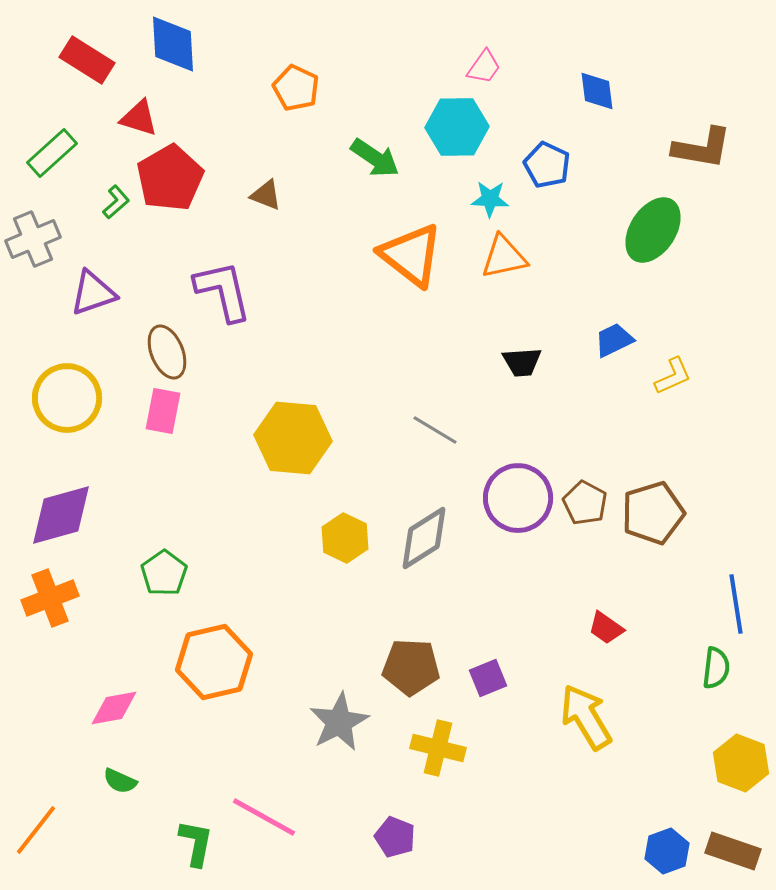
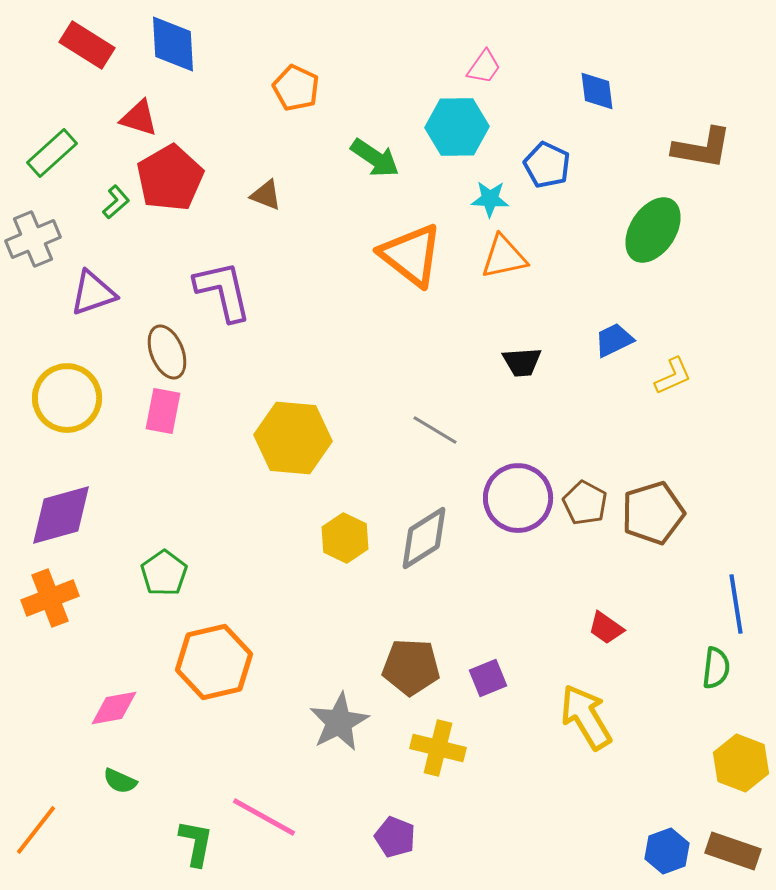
red rectangle at (87, 60): moved 15 px up
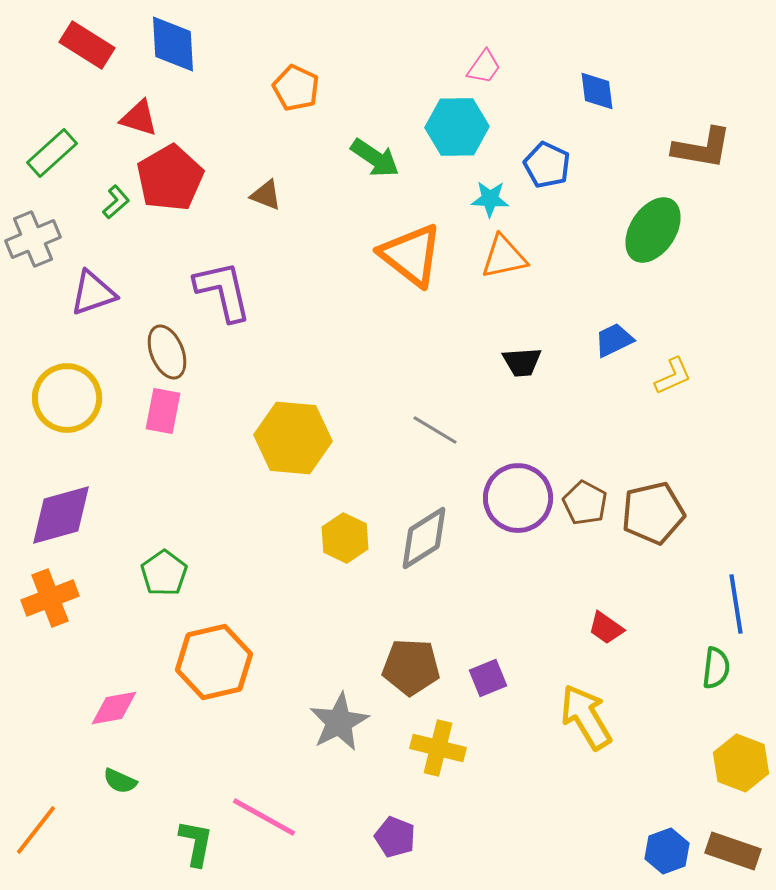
brown pentagon at (653, 513): rotated 4 degrees clockwise
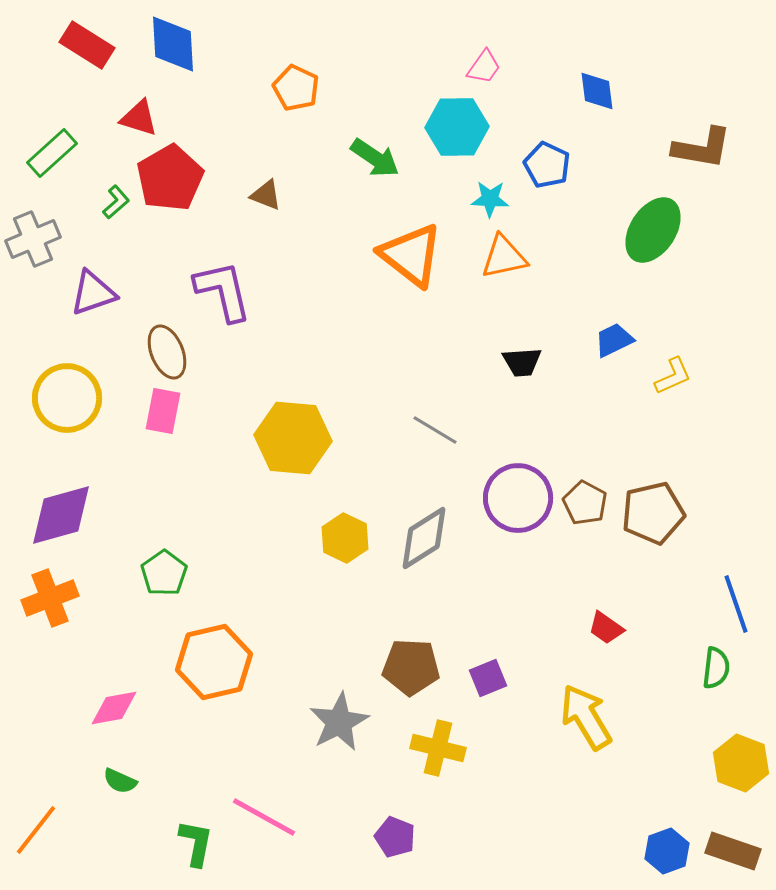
blue line at (736, 604): rotated 10 degrees counterclockwise
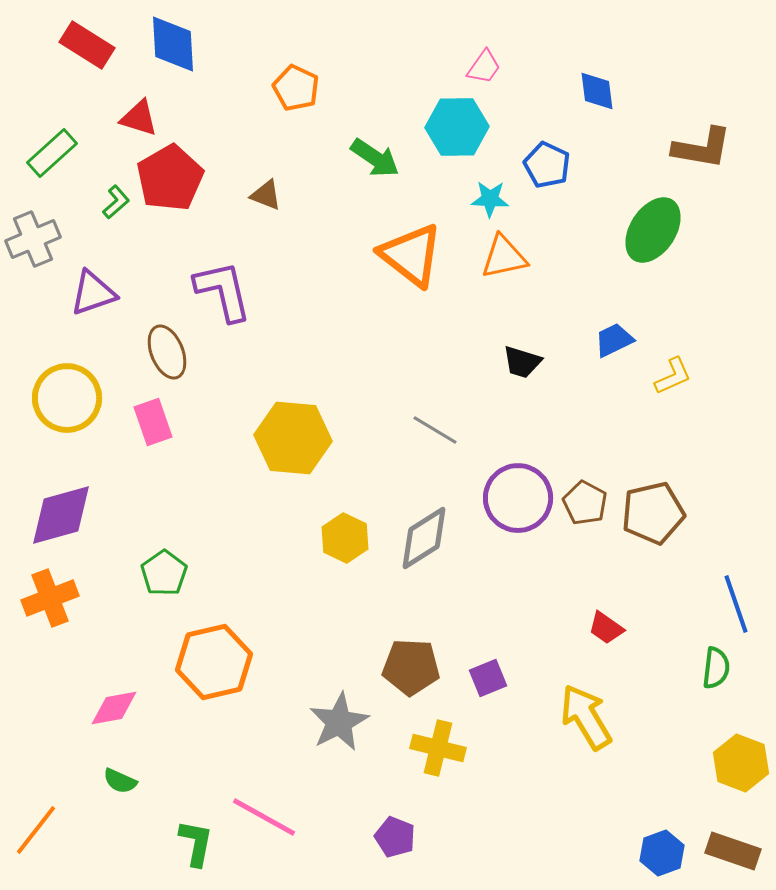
black trapezoid at (522, 362): rotated 21 degrees clockwise
pink rectangle at (163, 411): moved 10 px left, 11 px down; rotated 30 degrees counterclockwise
blue hexagon at (667, 851): moved 5 px left, 2 px down
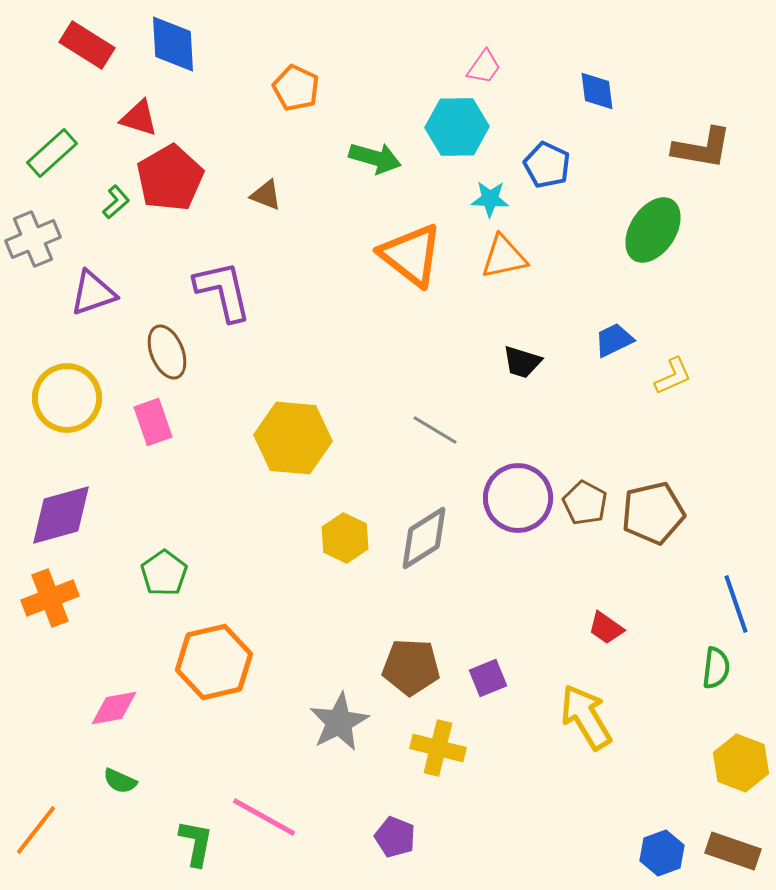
green arrow at (375, 158): rotated 18 degrees counterclockwise
